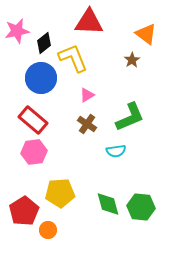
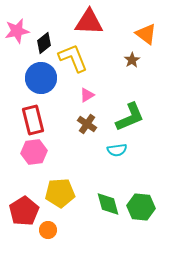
red rectangle: rotated 36 degrees clockwise
cyan semicircle: moved 1 px right, 1 px up
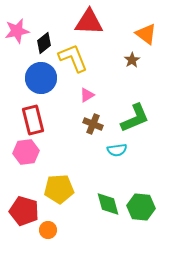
green L-shape: moved 5 px right, 1 px down
brown cross: moved 6 px right; rotated 12 degrees counterclockwise
pink hexagon: moved 8 px left
yellow pentagon: moved 1 px left, 4 px up
red pentagon: rotated 24 degrees counterclockwise
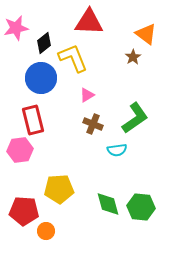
pink star: moved 1 px left, 3 px up
brown star: moved 1 px right, 3 px up
green L-shape: rotated 12 degrees counterclockwise
pink hexagon: moved 6 px left, 2 px up
red pentagon: rotated 12 degrees counterclockwise
orange circle: moved 2 px left, 1 px down
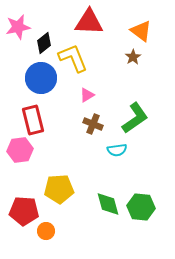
pink star: moved 2 px right, 1 px up
orange triangle: moved 5 px left, 3 px up
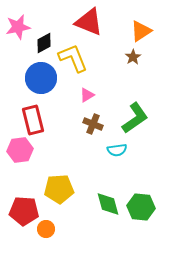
red triangle: rotated 20 degrees clockwise
orange triangle: rotated 50 degrees clockwise
black diamond: rotated 10 degrees clockwise
orange circle: moved 2 px up
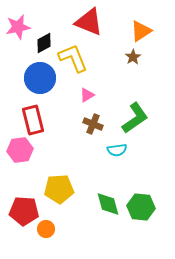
blue circle: moved 1 px left
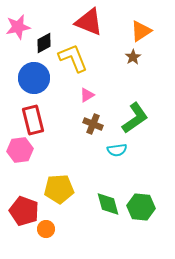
blue circle: moved 6 px left
red pentagon: rotated 16 degrees clockwise
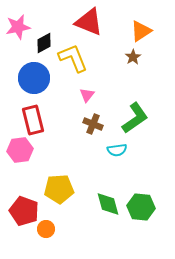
pink triangle: rotated 21 degrees counterclockwise
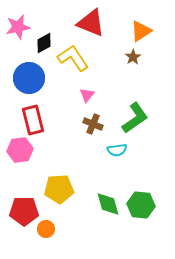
red triangle: moved 2 px right, 1 px down
yellow L-shape: rotated 12 degrees counterclockwise
blue circle: moved 5 px left
green hexagon: moved 2 px up
red pentagon: rotated 20 degrees counterclockwise
